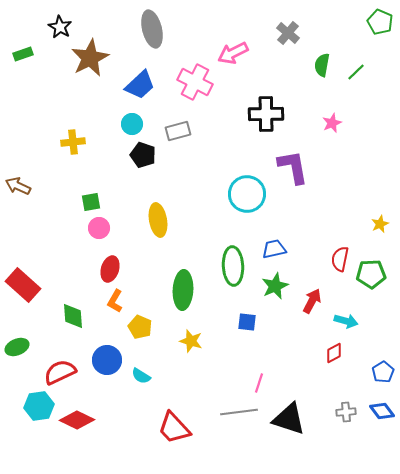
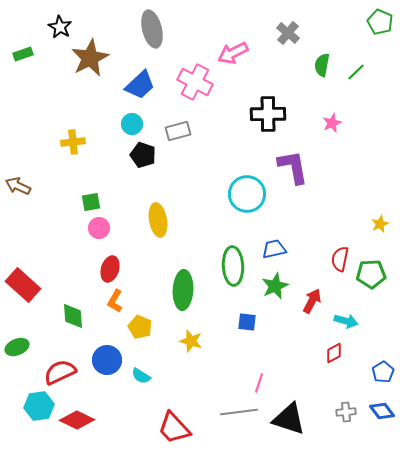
black cross at (266, 114): moved 2 px right
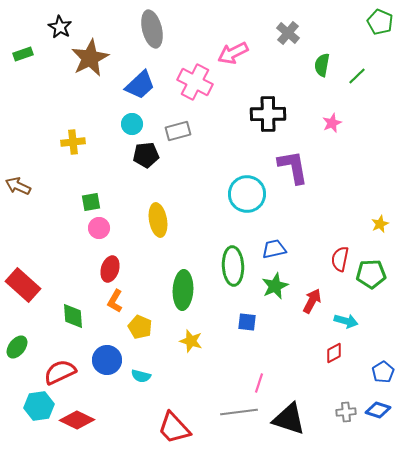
green line at (356, 72): moved 1 px right, 4 px down
black pentagon at (143, 155): moved 3 px right; rotated 25 degrees counterclockwise
green ellipse at (17, 347): rotated 30 degrees counterclockwise
cyan semicircle at (141, 376): rotated 18 degrees counterclockwise
blue diamond at (382, 411): moved 4 px left, 1 px up; rotated 35 degrees counterclockwise
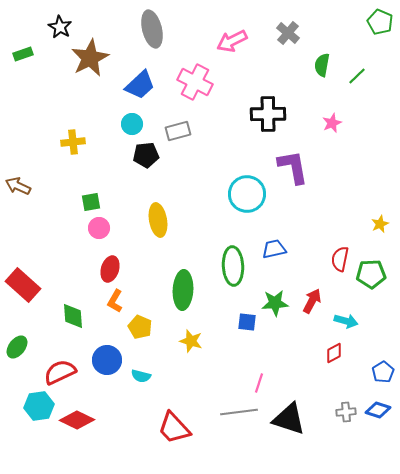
pink arrow at (233, 53): moved 1 px left, 12 px up
green star at (275, 286): moved 17 px down; rotated 20 degrees clockwise
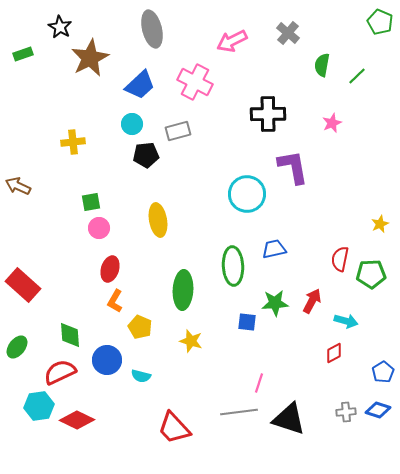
green diamond at (73, 316): moved 3 px left, 19 px down
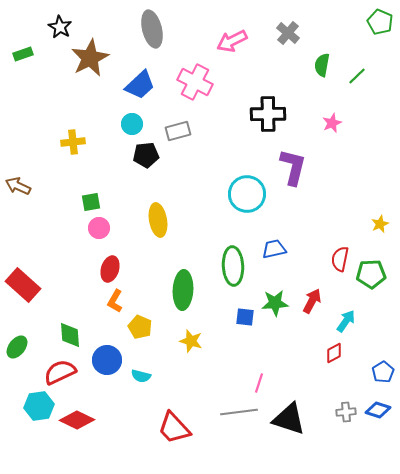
purple L-shape at (293, 167): rotated 24 degrees clockwise
cyan arrow at (346, 321): rotated 70 degrees counterclockwise
blue square at (247, 322): moved 2 px left, 5 px up
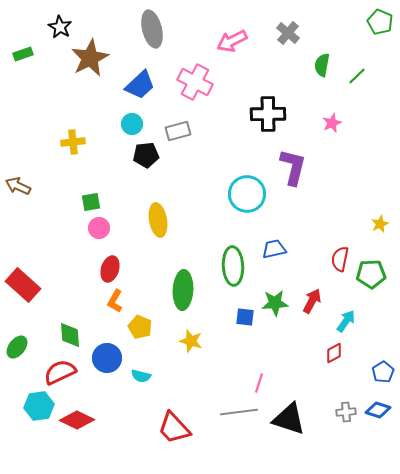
blue circle at (107, 360): moved 2 px up
